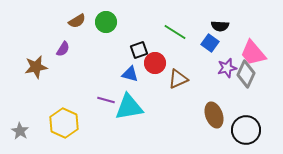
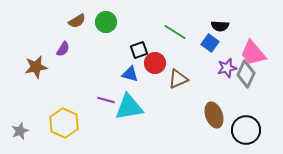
gray star: rotated 18 degrees clockwise
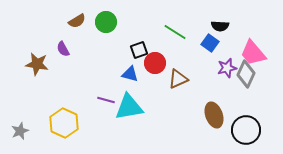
purple semicircle: rotated 119 degrees clockwise
brown star: moved 1 px right, 3 px up; rotated 20 degrees clockwise
